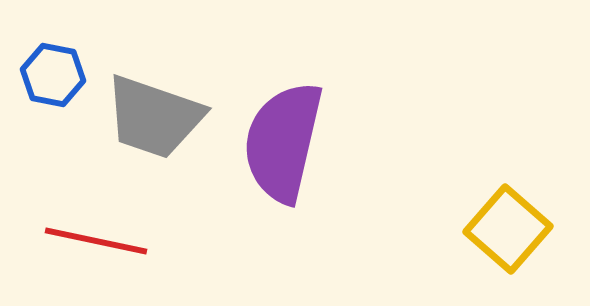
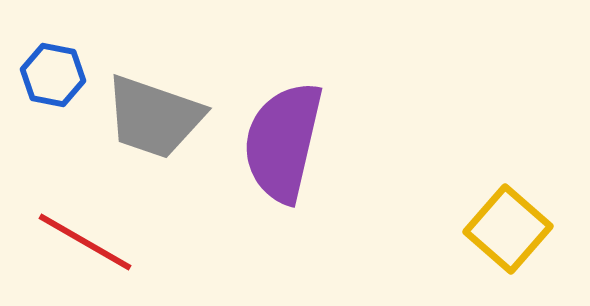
red line: moved 11 px left, 1 px down; rotated 18 degrees clockwise
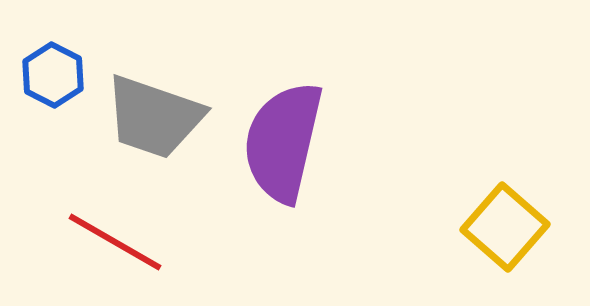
blue hexagon: rotated 16 degrees clockwise
yellow square: moved 3 px left, 2 px up
red line: moved 30 px right
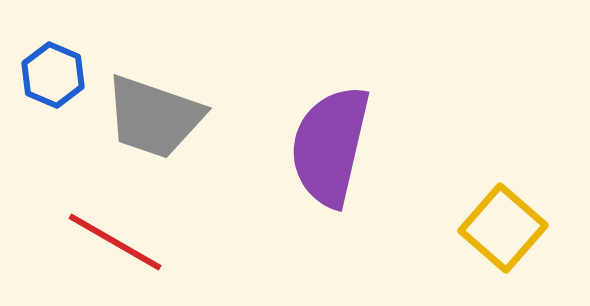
blue hexagon: rotated 4 degrees counterclockwise
purple semicircle: moved 47 px right, 4 px down
yellow square: moved 2 px left, 1 px down
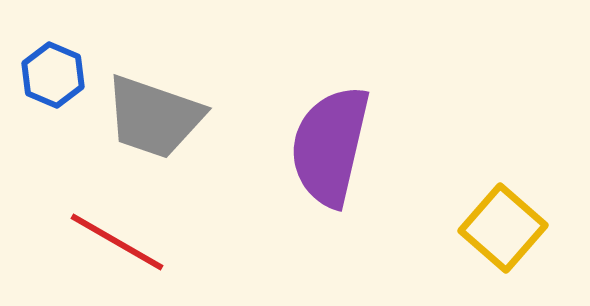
red line: moved 2 px right
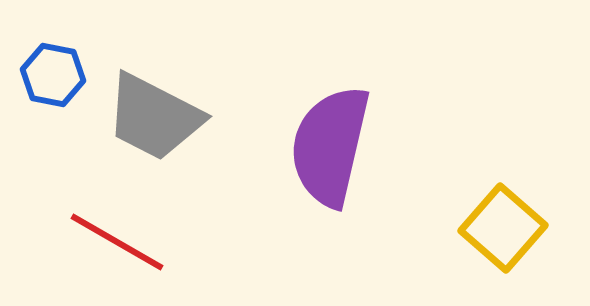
blue hexagon: rotated 12 degrees counterclockwise
gray trapezoid: rotated 8 degrees clockwise
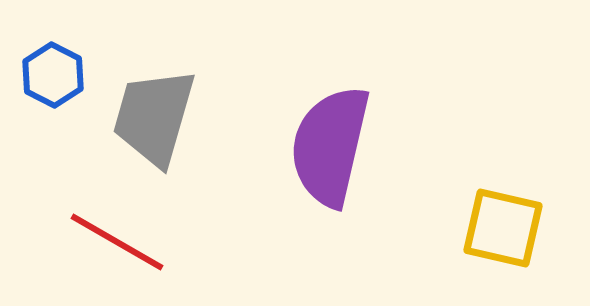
blue hexagon: rotated 16 degrees clockwise
gray trapezoid: rotated 79 degrees clockwise
yellow square: rotated 28 degrees counterclockwise
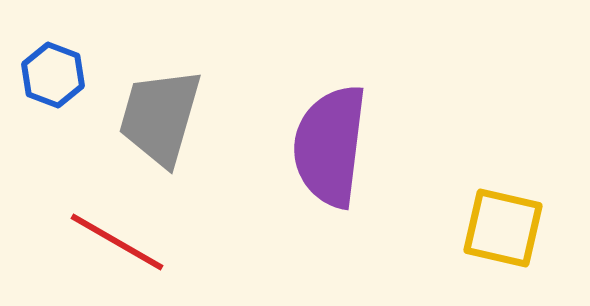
blue hexagon: rotated 6 degrees counterclockwise
gray trapezoid: moved 6 px right
purple semicircle: rotated 6 degrees counterclockwise
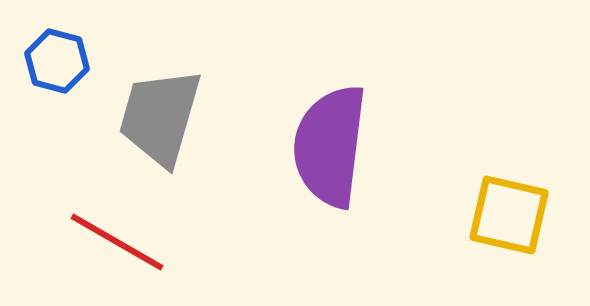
blue hexagon: moved 4 px right, 14 px up; rotated 6 degrees counterclockwise
yellow square: moved 6 px right, 13 px up
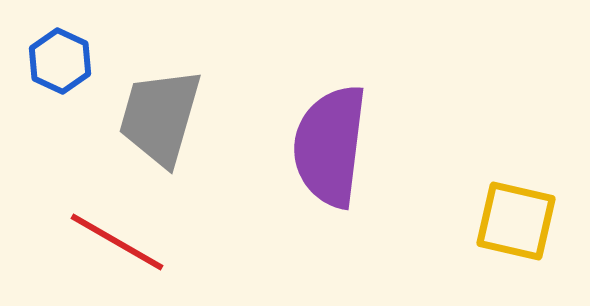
blue hexagon: moved 3 px right; rotated 10 degrees clockwise
yellow square: moved 7 px right, 6 px down
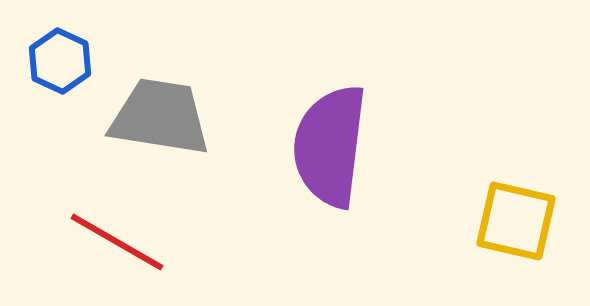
gray trapezoid: rotated 83 degrees clockwise
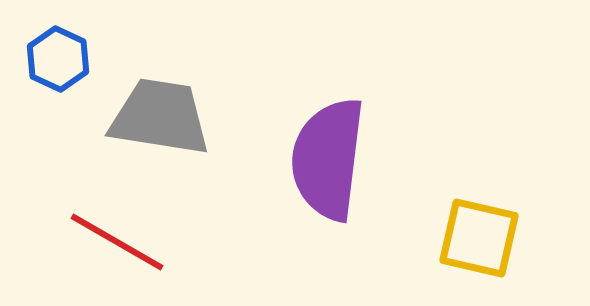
blue hexagon: moved 2 px left, 2 px up
purple semicircle: moved 2 px left, 13 px down
yellow square: moved 37 px left, 17 px down
